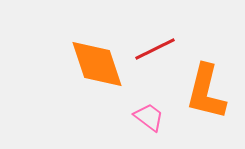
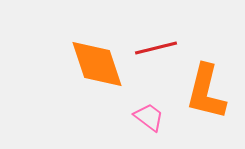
red line: moved 1 px right, 1 px up; rotated 12 degrees clockwise
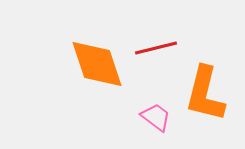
orange L-shape: moved 1 px left, 2 px down
pink trapezoid: moved 7 px right
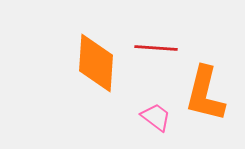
red line: rotated 18 degrees clockwise
orange diamond: moved 1 px left, 1 px up; rotated 22 degrees clockwise
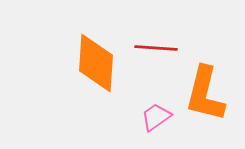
pink trapezoid: rotated 72 degrees counterclockwise
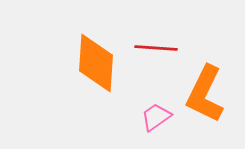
orange L-shape: rotated 12 degrees clockwise
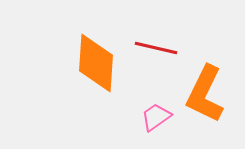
red line: rotated 9 degrees clockwise
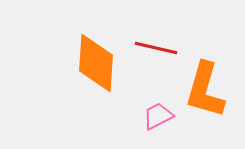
orange L-shape: moved 4 px up; rotated 10 degrees counterclockwise
pink trapezoid: moved 2 px right, 1 px up; rotated 8 degrees clockwise
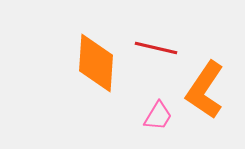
orange L-shape: rotated 18 degrees clockwise
pink trapezoid: rotated 148 degrees clockwise
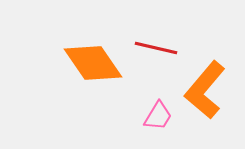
orange diamond: moved 3 px left; rotated 38 degrees counterclockwise
orange L-shape: rotated 6 degrees clockwise
